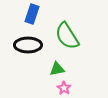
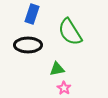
green semicircle: moved 3 px right, 4 px up
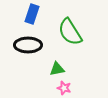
pink star: rotated 16 degrees counterclockwise
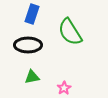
green triangle: moved 25 px left, 8 px down
pink star: rotated 24 degrees clockwise
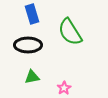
blue rectangle: rotated 36 degrees counterclockwise
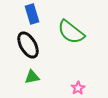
green semicircle: moved 1 px right; rotated 20 degrees counterclockwise
black ellipse: rotated 60 degrees clockwise
pink star: moved 14 px right
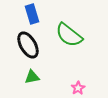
green semicircle: moved 2 px left, 3 px down
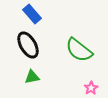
blue rectangle: rotated 24 degrees counterclockwise
green semicircle: moved 10 px right, 15 px down
pink star: moved 13 px right
